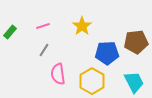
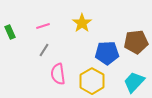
yellow star: moved 3 px up
green rectangle: rotated 64 degrees counterclockwise
cyan trapezoid: rotated 110 degrees counterclockwise
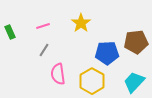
yellow star: moved 1 px left
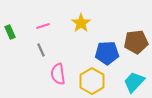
gray line: moved 3 px left; rotated 56 degrees counterclockwise
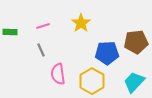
green rectangle: rotated 64 degrees counterclockwise
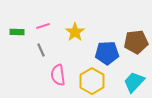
yellow star: moved 6 px left, 9 px down
green rectangle: moved 7 px right
pink semicircle: moved 1 px down
